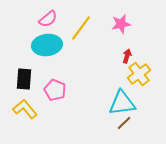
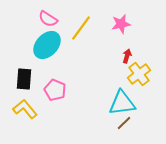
pink semicircle: rotated 72 degrees clockwise
cyan ellipse: rotated 40 degrees counterclockwise
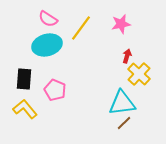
cyan ellipse: rotated 32 degrees clockwise
yellow cross: rotated 10 degrees counterclockwise
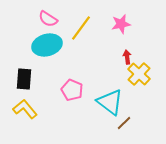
red arrow: moved 1 px down; rotated 24 degrees counterclockwise
pink pentagon: moved 17 px right
cyan triangle: moved 12 px left, 1 px up; rotated 44 degrees clockwise
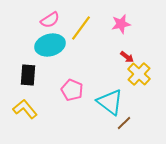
pink semicircle: moved 2 px right, 1 px down; rotated 66 degrees counterclockwise
cyan ellipse: moved 3 px right
red arrow: rotated 136 degrees clockwise
black rectangle: moved 4 px right, 4 px up
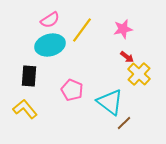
pink star: moved 2 px right, 5 px down
yellow line: moved 1 px right, 2 px down
black rectangle: moved 1 px right, 1 px down
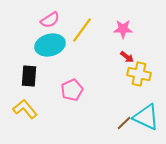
pink star: rotated 12 degrees clockwise
yellow cross: rotated 30 degrees counterclockwise
pink pentagon: rotated 25 degrees clockwise
cyan triangle: moved 36 px right, 15 px down; rotated 12 degrees counterclockwise
